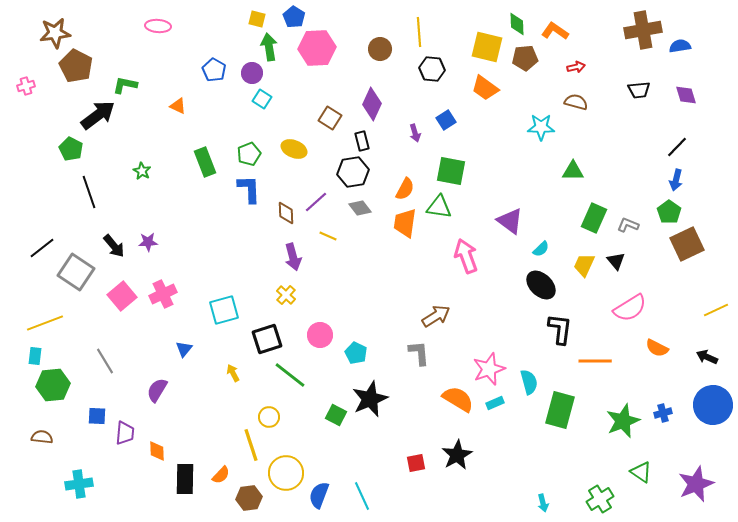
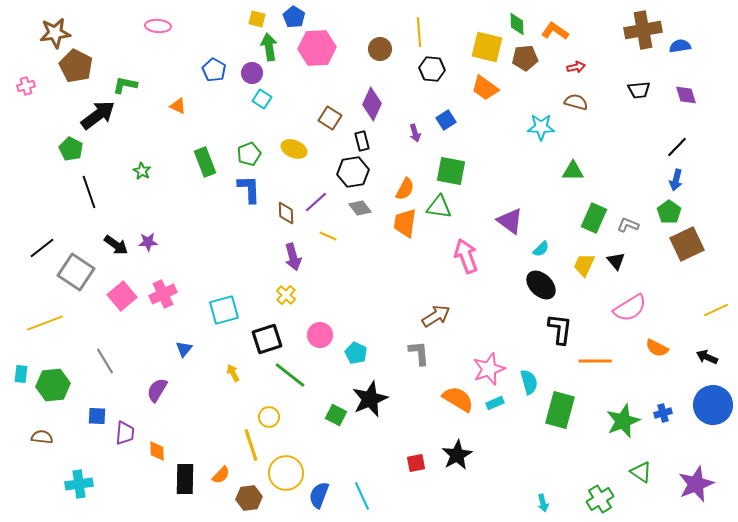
black arrow at (114, 246): moved 2 px right, 1 px up; rotated 15 degrees counterclockwise
cyan rectangle at (35, 356): moved 14 px left, 18 px down
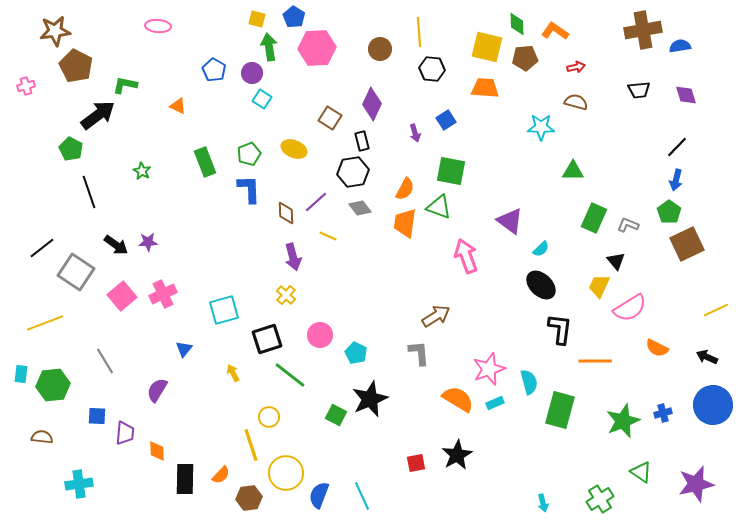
brown star at (55, 33): moved 2 px up
orange trapezoid at (485, 88): rotated 148 degrees clockwise
green triangle at (439, 207): rotated 12 degrees clockwise
yellow trapezoid at (584, 265): moved 15 px right, 21 px down
purple star at (696, 484): rotated 9 degrees clockwise
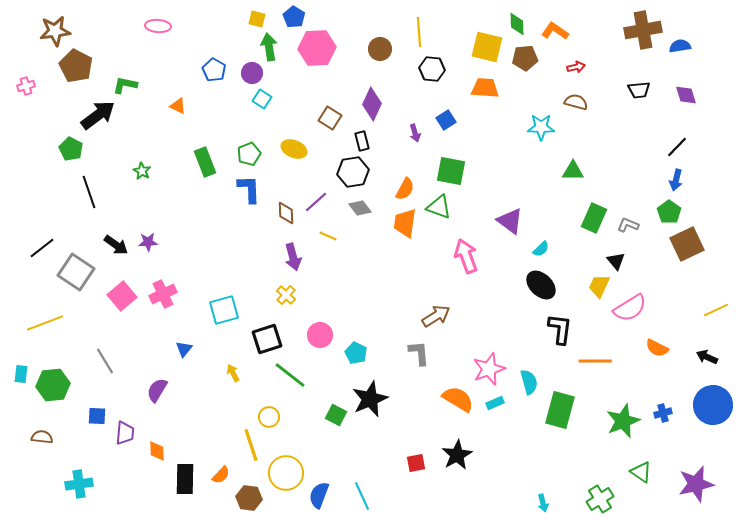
brown hexagon at (249, 498): rotated 15 degrees clockwise
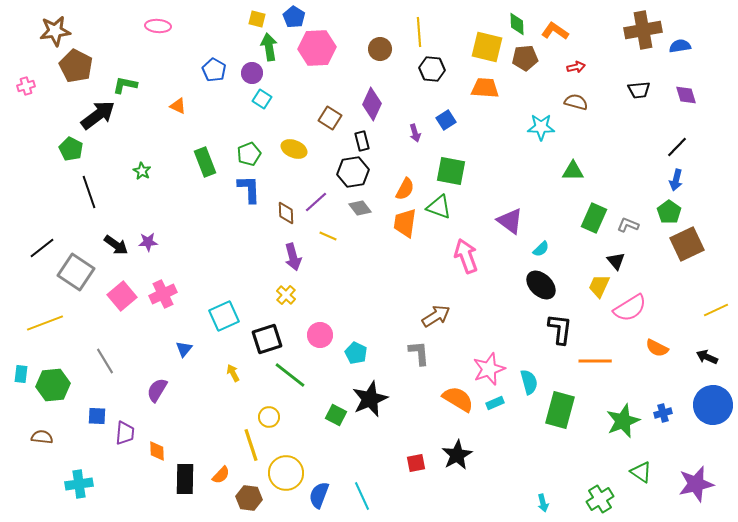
cyan square at (224, 310): moved 6 px down; rotated 8 degrees counterclockwise
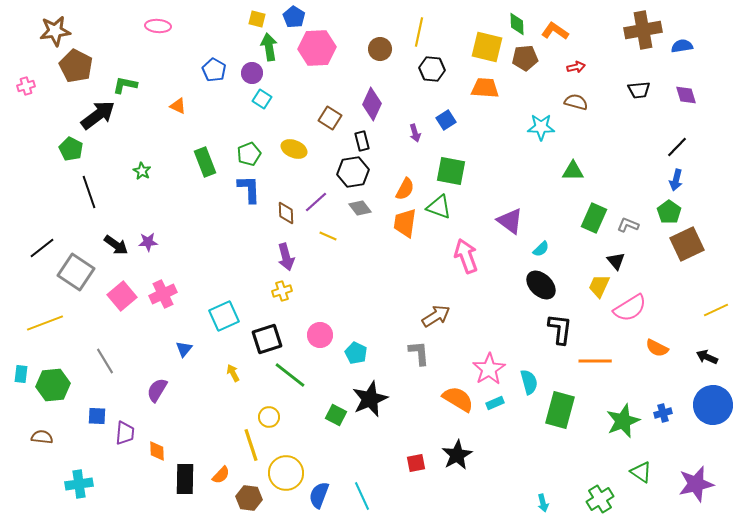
yellow line at (419, 32): rotated 16 degrees clockwise
blue semicircle at (680, 46): moved 2 px right
purple arrow at (293, 257): moved 7 px left
yellow cross at (286, 295): moved 4 px left, 4 px up; rotated 30 degrees clockwise
pink star at (489, 369): rotated 12 degrees counterclockwise
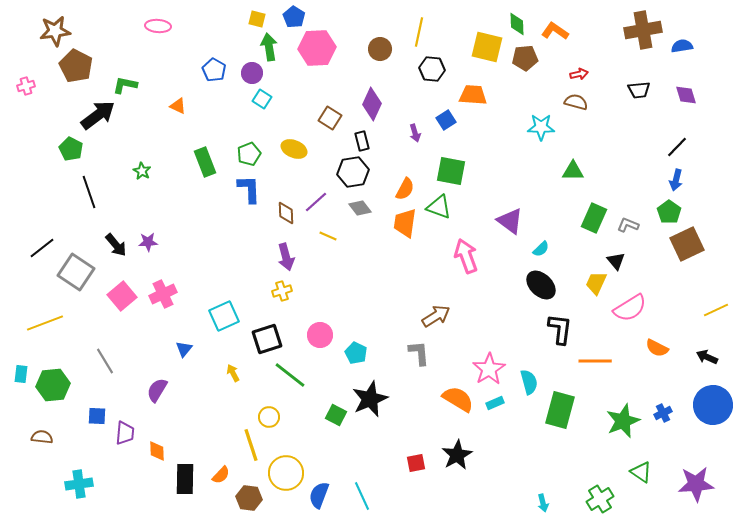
red arrow at (576, 67): moved 3 px right, 7 px down
orange trapezoid at (485, 88): moved 12 px left, 7 px down
black arrow at (116, 245): rotated 15 degrees clockwise
yellow trapezoid at (599, 286): moved 3 px left, 3 px up
blue cross at (663, 413): rotated 12 degrees counterclockwise
purple star at (696, 484): rotated 9 degrees clockwise
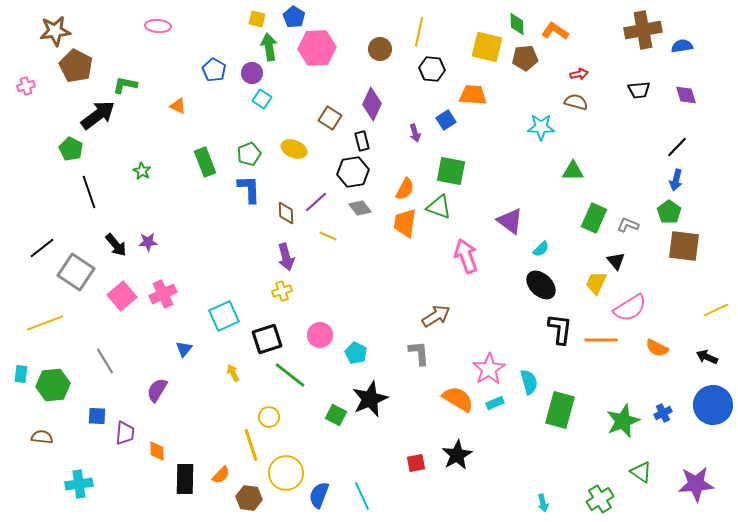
brown square at (687, 244): moved 3 px left, 2 px down; rotated 32 degrees clockwise
orange line at (595, 361): moved 6 px right, 21 px up
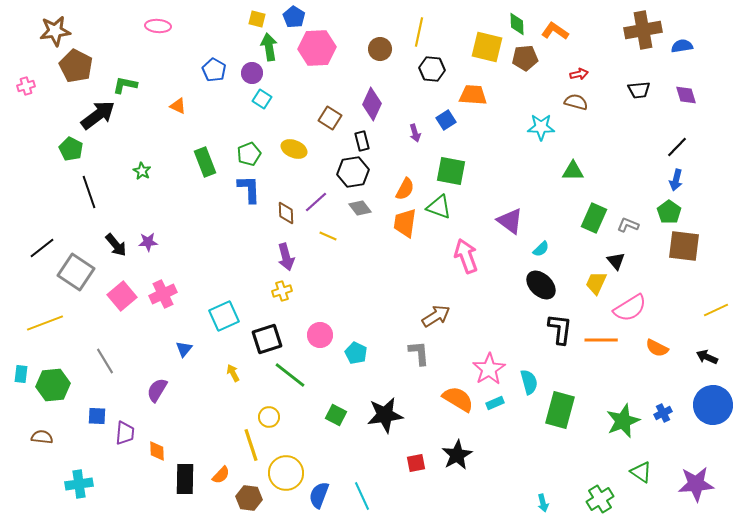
black star at (370, 399): moved 15 px right, 16 px down; rotated 15 degrees clockwise
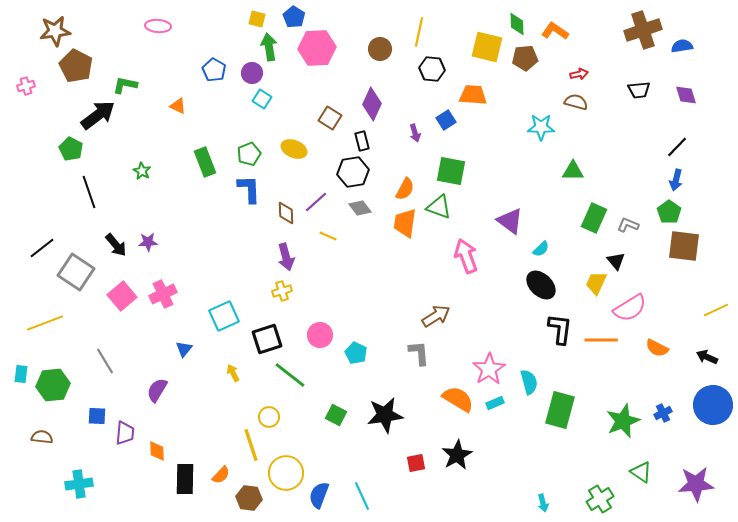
brown cross at (643, 30): rotated 9 degrees counterclockwise
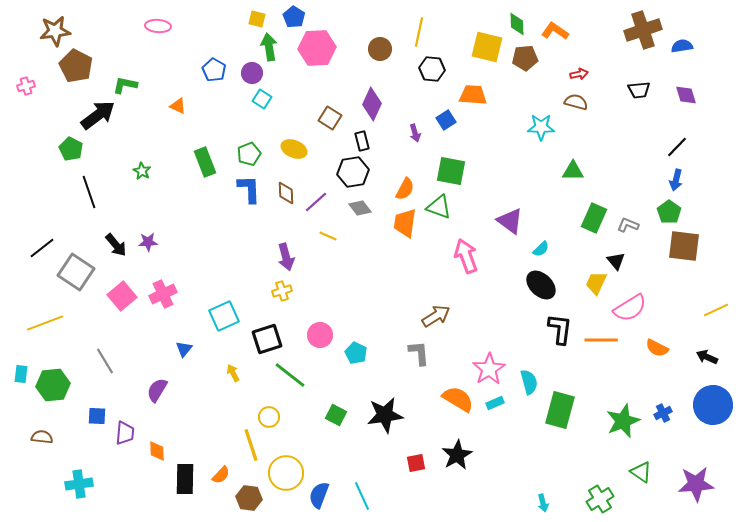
brown diamond at (286, 213): moved 20 px up
